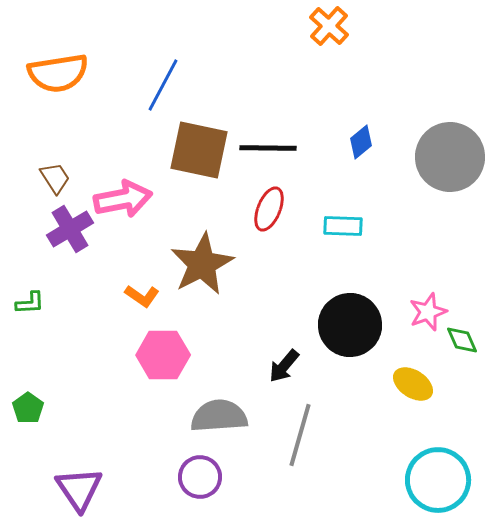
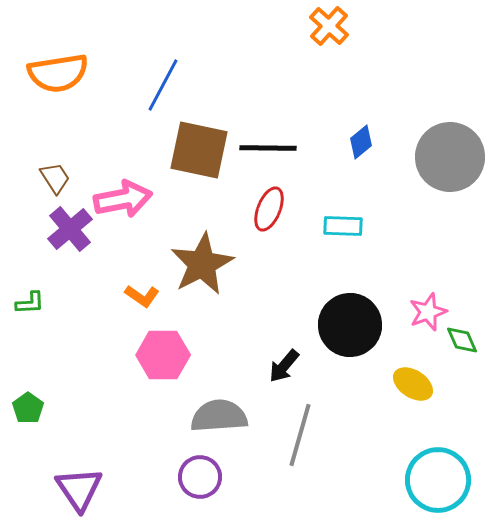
purple cross: rotated 9 degrees counterclockwise
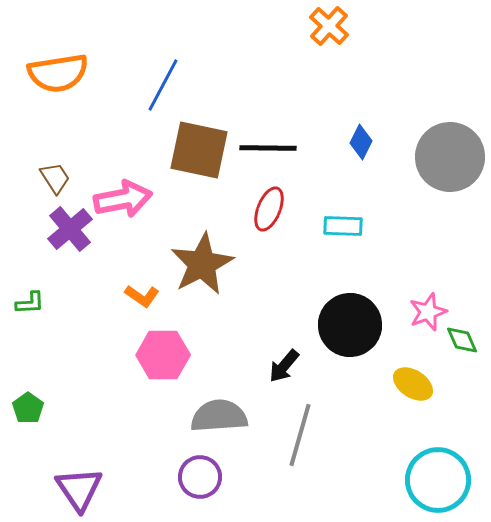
blue diamond: rotated 24 degrees counterclockwise
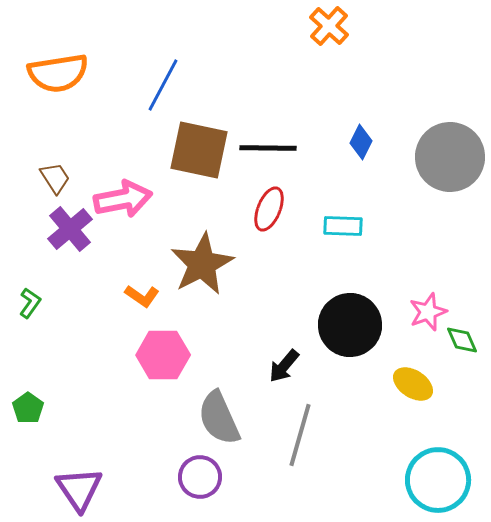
green L-shape: rotated 52 degrees counterclockwise
gray semicircle: moved 2 px down; rotated 110 degrees counterclockwise
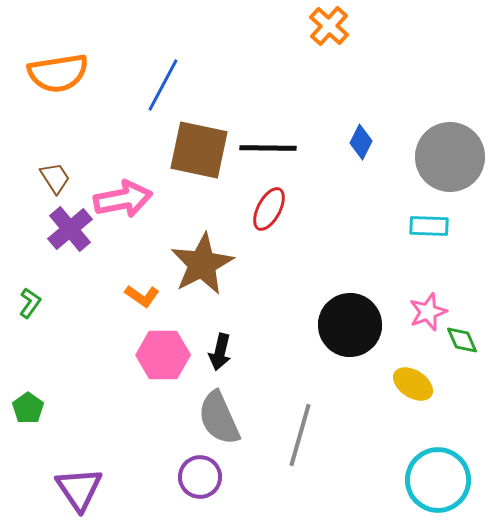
red ellipse: rotated 6 degrees clockwise
cyan rectangle: moved 86 px right
black arrow: moved 64 px left, 14 px up; rotated 27 degrees counterclockwise
